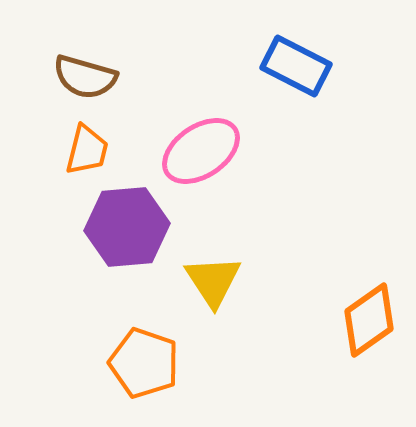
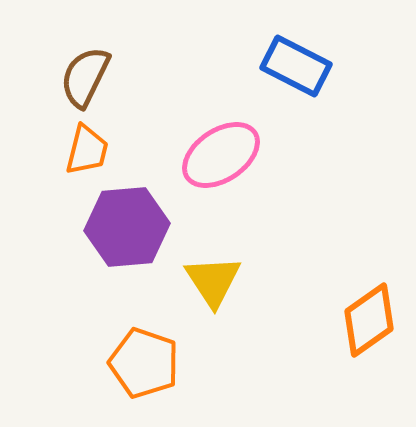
brown semicircle: rotated 100 degrees clockwise
pink ellipse: moved 20 px right, 4 px down
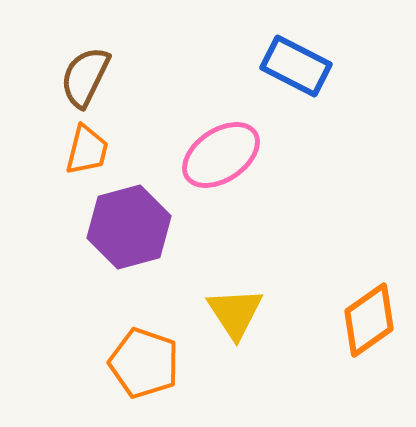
purple hexagon: moved 2 px right; rotated 10 degrees counterclockwise
yellow triangle: moved 22 px right, 32 px down
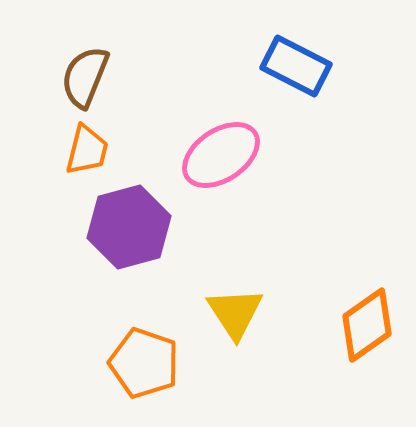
brown semicircle: rotated 4 degrees counterclockwise
orange diamond: moved 2 px left, 5 px down
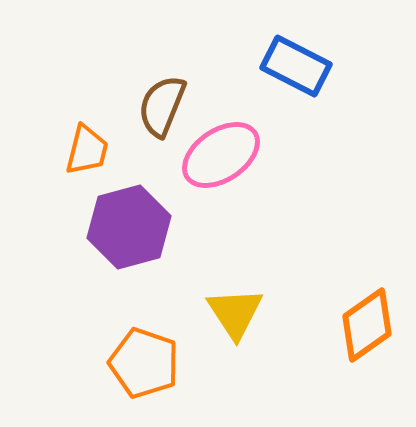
brown semicircle: moved 77 px right, 29 px down
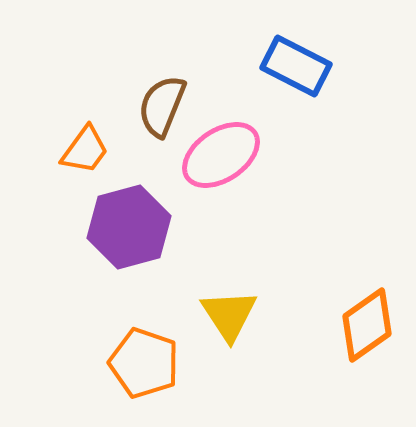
orange trapezoid: moved 2 px left; rotated 22 degrees clockwise
yellow triangle: moved 6 px left, 2 px down
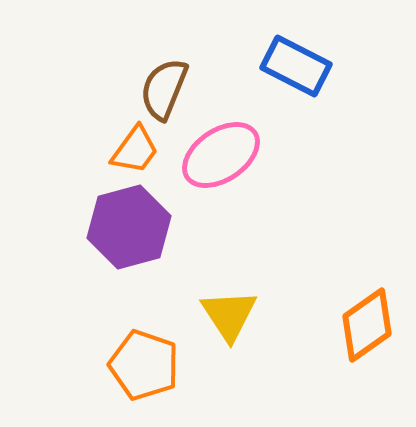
brown semicircle: moved 2 px right, 17 px up
orange trapezoid: moved 50 px right
orange pentagon: moved 2 px down
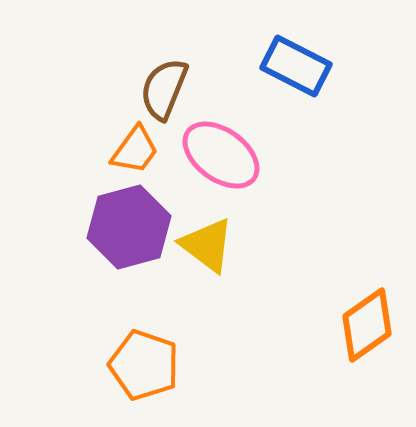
pink ellipse: rotated 70 degrees clockwise
yellow triangle: moved 22 px left, 70 px up; rotated 20 degrees counterclockwise
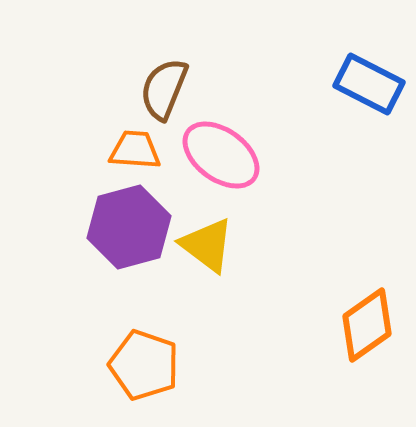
blue rectangle: moved 73 px right, 18 px down
orange trapezoid: rotated 122 degrees counterclockwise
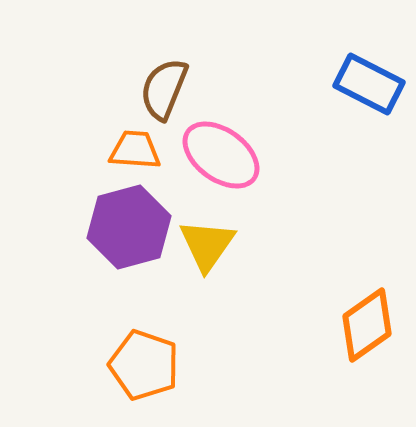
yellow triangle: rotated 28 degrees clockwise
